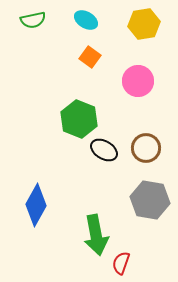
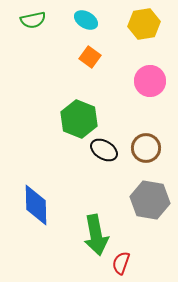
pink circle: moved 12 px right
blue diamond: rotated 30 degrees counterclockwise
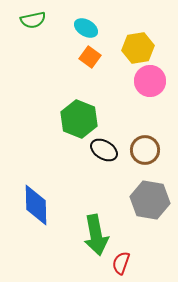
cyan ellipse: moved 8 px down
yellow hexagon: moved 6 px left, 24 px down
brown circle: moved 1 px left, 2 px down
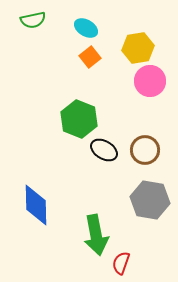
orange square: rotated 15 degrees clockwise
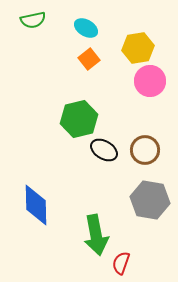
orange square: moved 1 px left, 2 px down
green hexagon: rotated 24 degrees clockwise
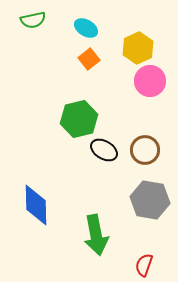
yellow hexagon: rotated 16 degrees counterclockwise
red semicircle: moved 23 px right, 2 px down
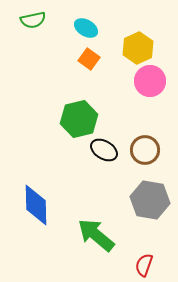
orange square: rotated 15 degrees counterclockwise
green arrow: rotated 141 degrees clockwise
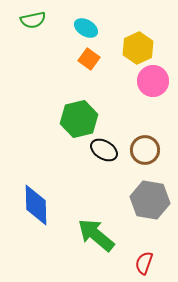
pink circle: moved 3 px right
red semicircle: moved 2 px up
